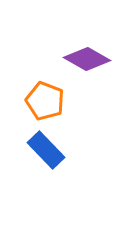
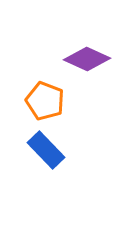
purple diamond: rotated 6 degrees counterclockwise
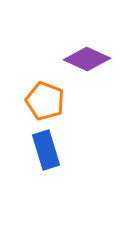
blue rectangle: rotated 27 degrees clockwise
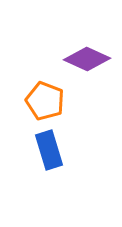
blue rectangle: moved 3 px right
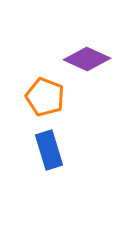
orange pentagon: moved 4 px up
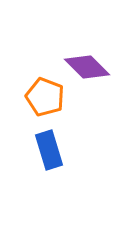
purple diamond: moved 8 px down; rotated 21 degrees clockwise
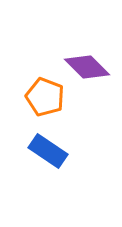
blue rectangle: moved 1 px left, 1 px down; rotated 39 degrees counterclockwise
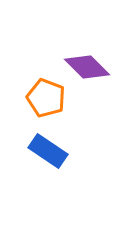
orange pentagon: moved 1 px right, 1 px down
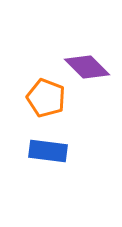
blue rectangle: rotated 27 degrees counterclockwise
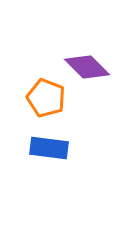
blue rectangle: moved 1 px right, 3 px up
